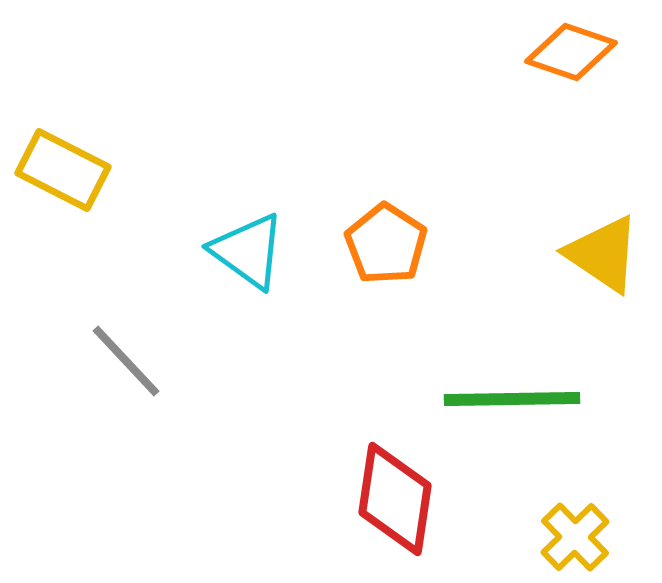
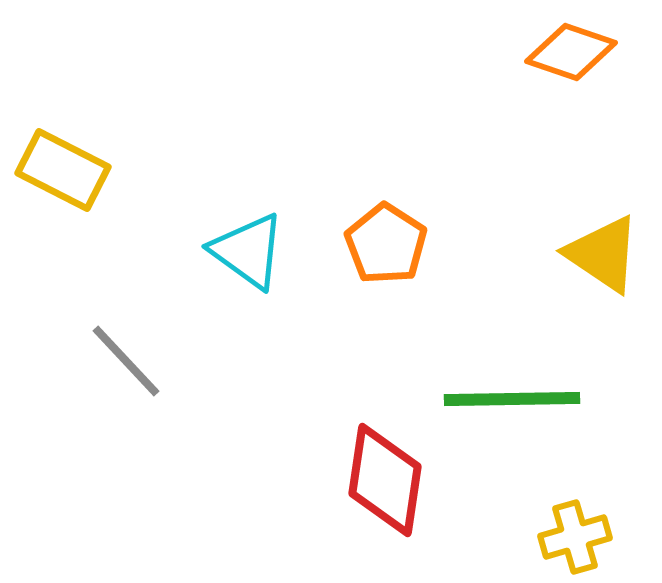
red diamond: moved 10 px left, 19 px up
yellow cross: rotated 28 degrees clockwise
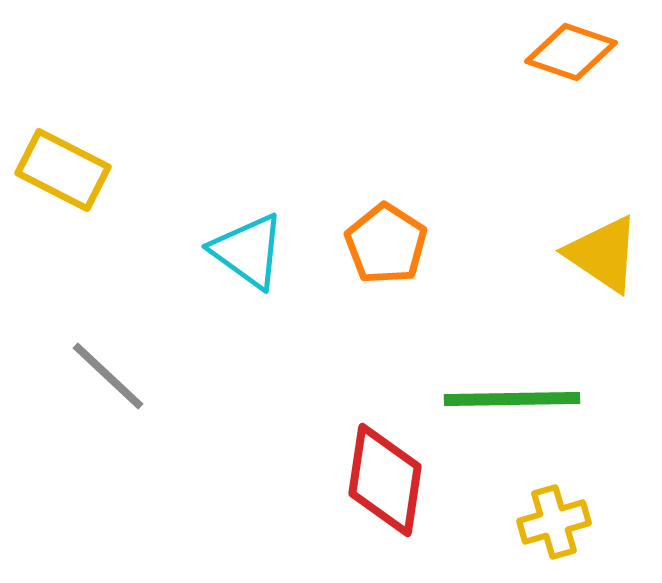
gray line: moved 18 px left, 15 px down; rotated 4 degrees counterclockwise
yellow cross: moved 21 px left, 15 px up
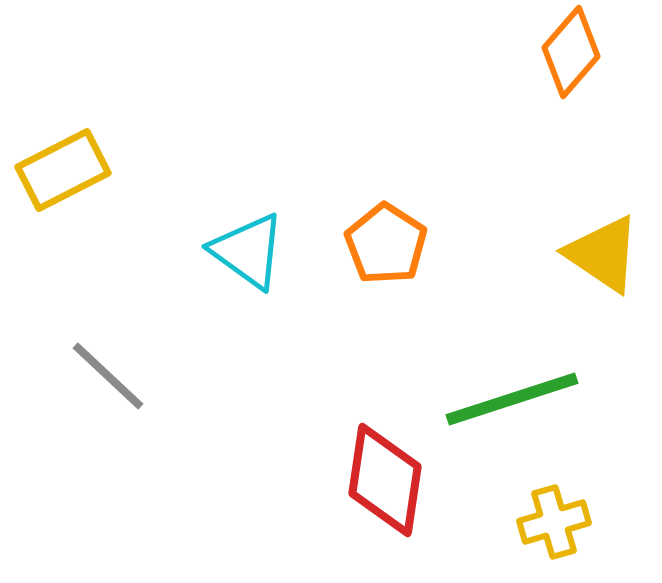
orange diamond: rotated 68 degrees counterclockwise
yellow rectangle: rotated 54 degrees counterclockwise
green line: rotated 17 degrees counterclockwise
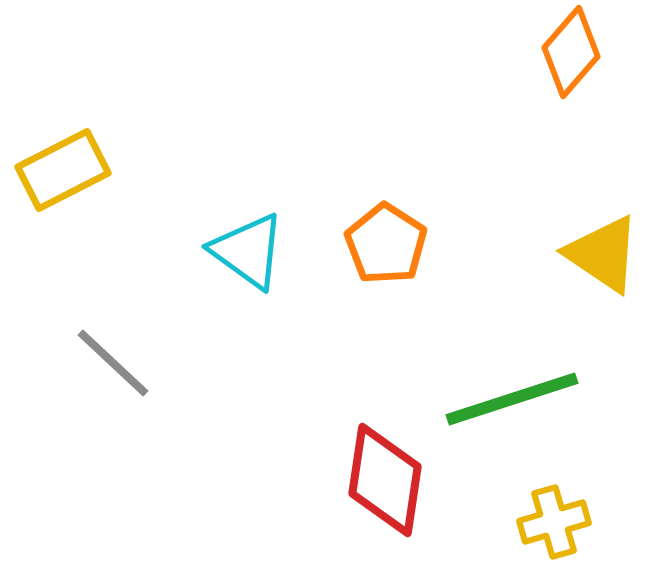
gray line: moved 5 px right, 13 px up
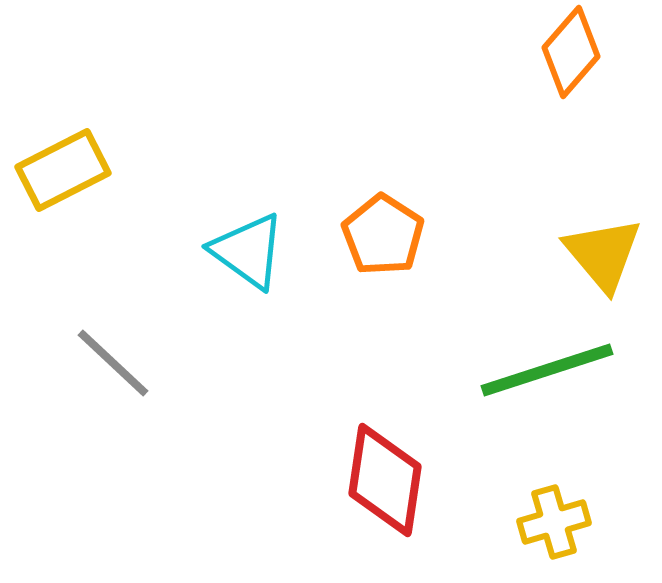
orange pentagon: moved 3 px left, 9 px up
yellow triangle: rotated 16 degrees clockwise
green line: moved 35 px right, 29 px up
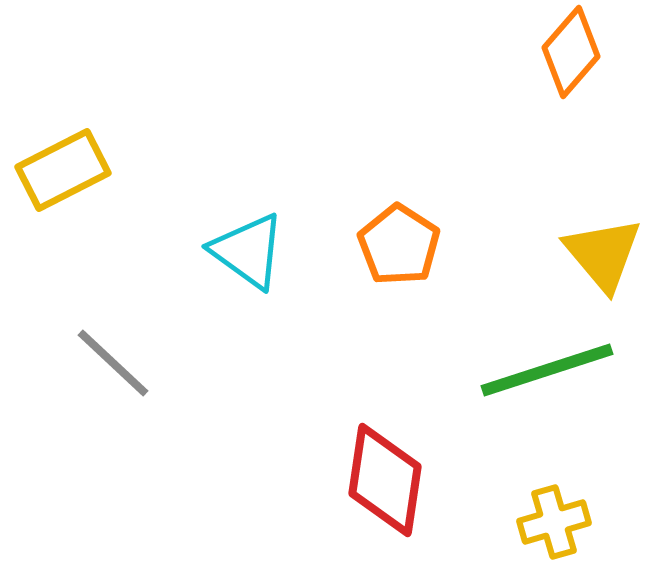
orange pentagon: moved 16 px right, 10 px down
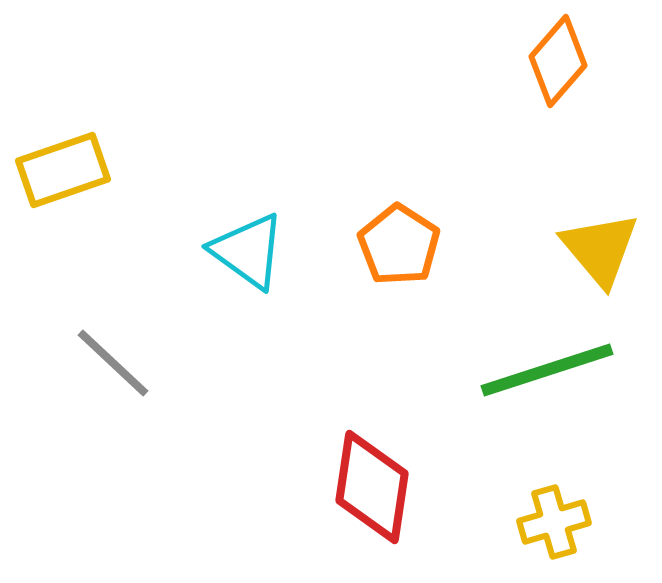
orange diamond: moved 13 px left, 9 px down
yellow rectangle: rotated 8 degrees clockwise
yellow triangle: moved 3 px left, 5 px up
red diamond: moved 13 px left, 7 px down
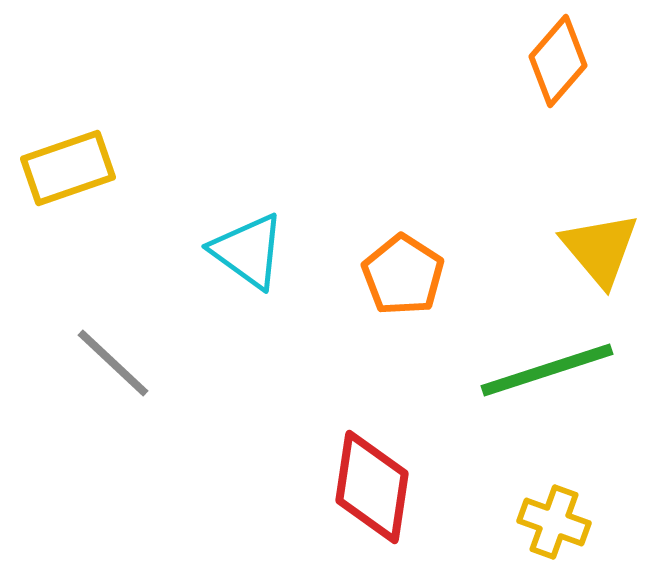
yellow rectangle: moved 5 px right, 2 px up
orange pentagon: moved 4 px right, 30 px down
yellow cross: rotated 36 degrees clockwise
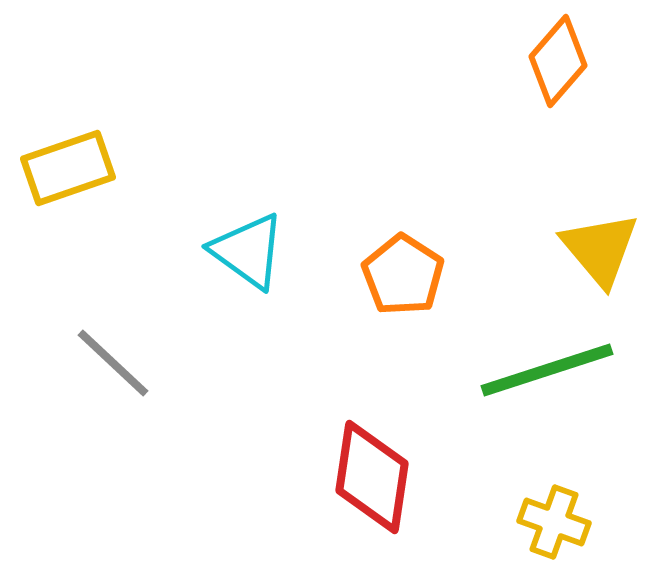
red diamond: moved 10 px up
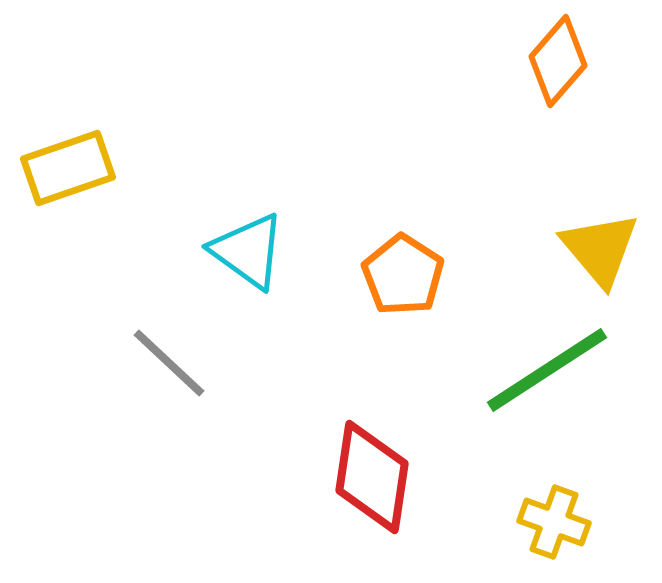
gray line: moved 56 px right
green line: rotated 15 degrees counterclockwise
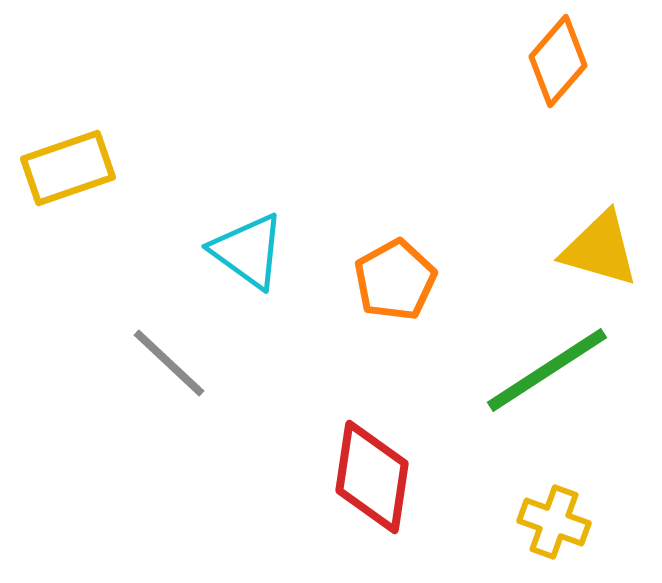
yellow triangle: rotated 34 degrees counterclockwise
orange pentagon: moved 8 px left, 5 px down; rotated 10 degrees clockwise
